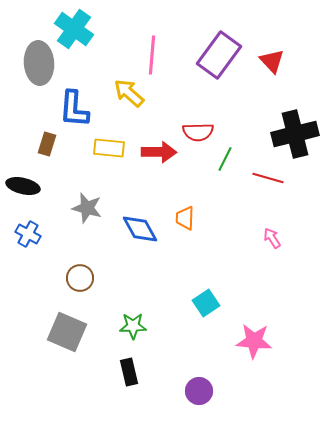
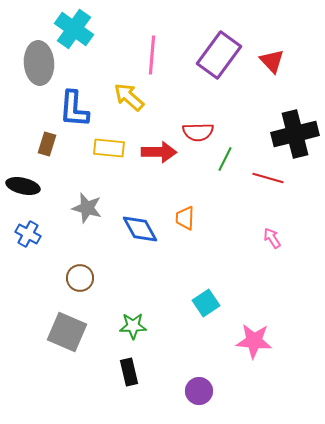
yellow arrow: moved 4 px down
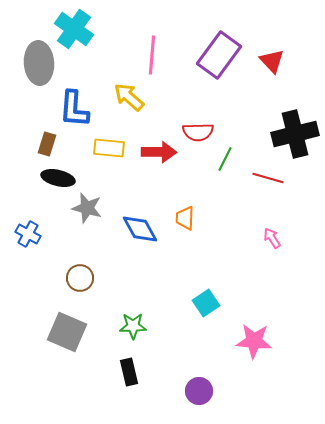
black ellipse: moved 35 px right, 8 px up
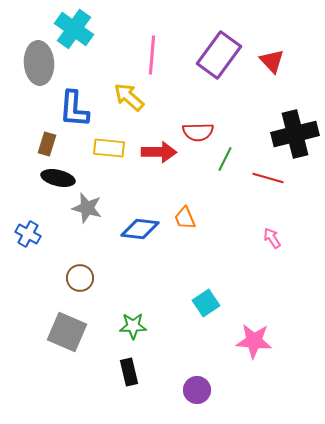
orange trapezoid: rotated 25 degrees counterclockwise
blue diamond: rotated 54 degrees counterclockwise
purple circle: moved 2 px left, 1 px up
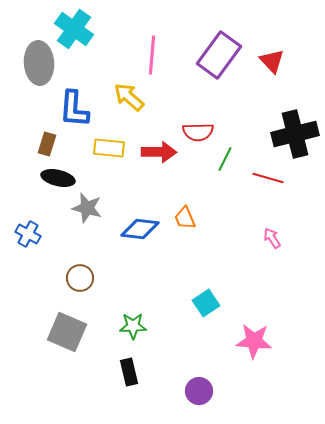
purple circle: moved 2 px right, 1 px down
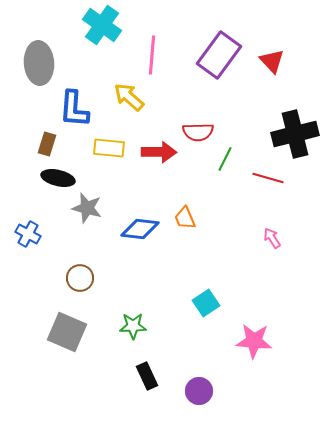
cyan cross: moved 28 px right, 4 px up
black rectangle: moved 18 px right, 4 px down; rotated 12 degrees counterclockwise
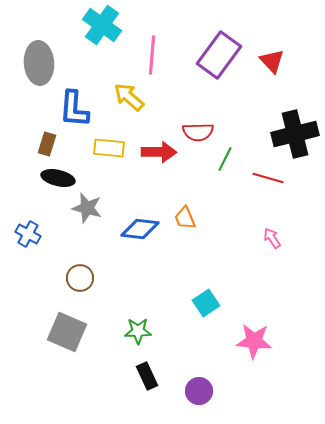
green star: moved 5 px right, 5 px down
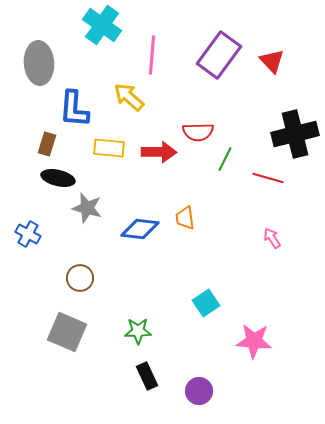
orange trapezoid: rotated 15 degrees clockwise
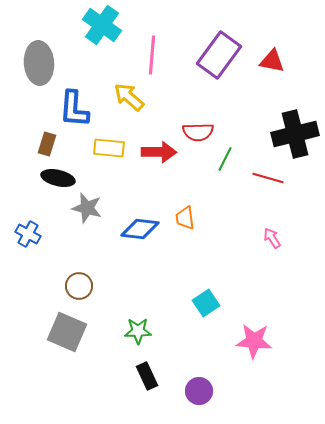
red triangle: rotated 36 degrees counterclockwise
brown circle: moved 1 px left, 8 px down
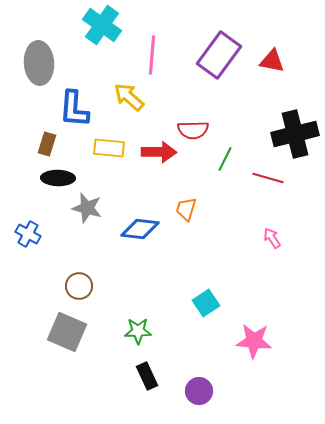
red semicircle: moved 5 px left, 2 px up
black ellipse: rotated 12 degrees counterclockwise
orange trapezoid: moved 1 px right, 9 px up; rotated 25 degrees clockwise
